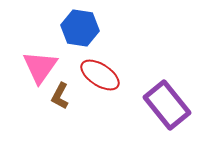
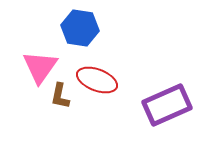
red ellipse: moved 3 px left, 5 px down; rotated 12 degrees counterclockwise
brown L-shape: rotated 16 degrees counterclockwise
purple rectangle: rotated 75 degrees counterclockwise
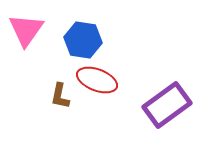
blue hexagon: moved 3 px right, 12 px down
pink triangle: moved 14 px left, 37 px up
purple rectangle: rotated 12 degrees counterclockwise
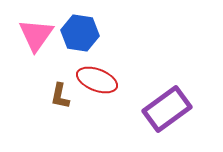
pink triangle: moved 10 px right, 5 px down
blue hexagon: moved 3 px left, 7 px up
purple rectangle: moved 4 px down
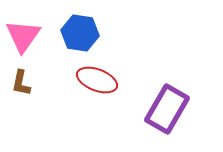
pink triangle: moved 13 px left, 1 px down
brown L-shape: moved 39 px left, 13 px up
purple rectangle: rotated 24 degrees counterclockwise
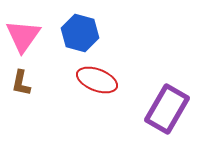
blue hexagon: rotated 6 degrees clockwise
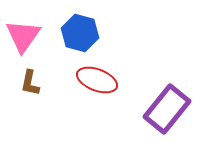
brown L-shape: moved 9 px right
purple rectangle: rotated 9 degrees clockwise
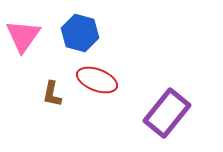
brown L-shape: moved 22 px right, 11 px down
purple rectangle: moved 4 px down
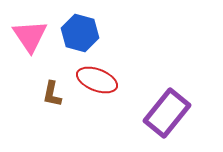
pink triangle: moved 7 px right; rotated 9 degrees counterclockwise
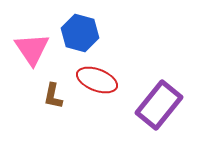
pink triangle: moved 2 px right, 13 px down
brown L-shape: moved 1 px right, 2 px down
purple rectangle: moved 8 px left, 8 px up
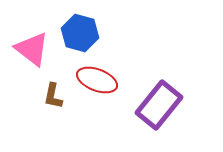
pink triangle: rotated 18 degrees counterclockwise
